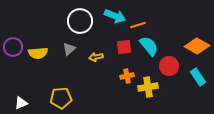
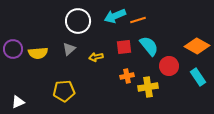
cyan arrow: rotated 135 degrees clockwise
white circle: moved 2 px left
orange line: moved 5 px up
purple circle: moved 2 px down
yellow pentagon: moved 3 px right, 7 px up
white triangle: moved 3 px left, 1 px up
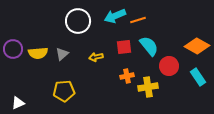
gray triangle: moved 7 px left, 5 px down
white triangle: moved 1 px down
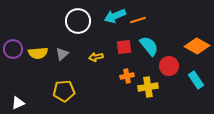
cyan rectangle: moved 2 px left, 3 px down
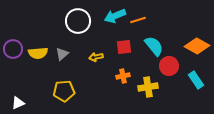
cyan semicircle: moved 5 px right
orange cross: moved 4 px left
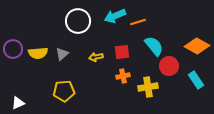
orange line: moved 2 px down
red square: moved 2 px left, 5 px down
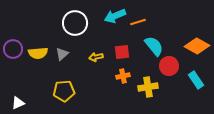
white circle: moved 3 px left, 2 px down
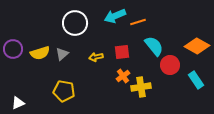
yellow semicircle: moved 2 px right; rotated 12 degrees counterclockwise
red circle: moved 1 px right, 1 px up
orange cross: rotated 24 degrees counterclockwise
yellow cross: moved 7 px left
yellow pentagon: rotated 15 degrees clockwise
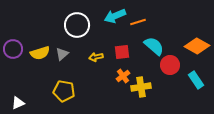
white circle: moved 2 px right, 2 px down
cyan semicircle: rotated 10 degrees counterclockwise
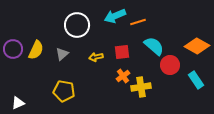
yellow semicircle: moved 4 px left, 3 px up; rotated 48 degrees counterclockwise
